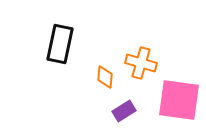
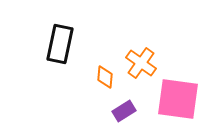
orange cross: rotated 20 degrees clockwise
pink square: moved 1 px left, 1 px up
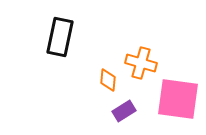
black rectangle: moved 7 px up
orange cross: rotated 20 degrees counterclockwise
orange diamond: moved 3 px right, 3 px down
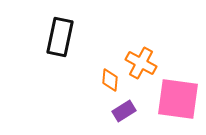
orange cross: rotated 12 degrees clockwise
orange diamond: moved 2 px right
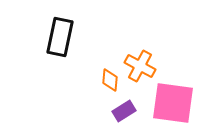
orange cross: moved 1 px left, 3 px down
pink square: moved 5 px left, 4 px down
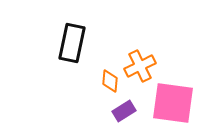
black rectangle: moved 12 px right, 6 px down
orange cross: rotated 36 degrees clockwise
orange diamond: moved 1 px down
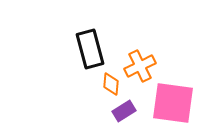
black rectangle: moved 18 px right, 6 px down; rotated 27 degrees counterclockwise
orange diamond: moved 1 px right, 3 px down
